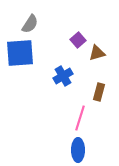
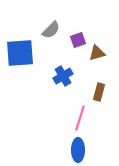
gray semicircle: moved 21 px right, 6 px down; rotated 12 degrees clockwise
purple square: rotated 21 degrees clockwise
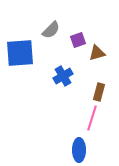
pink line: moved 12 px right
blue ellipse: moved 1 px right
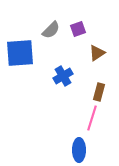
purple square: moved 11 px up
brown triangle: rotated 18 degrees counterclockwise
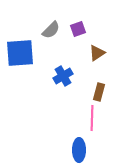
pink line: rotated 15 degrees counterclockwise
